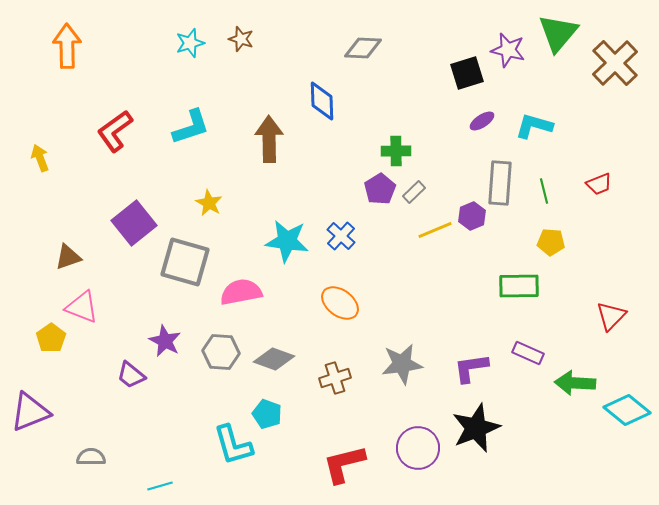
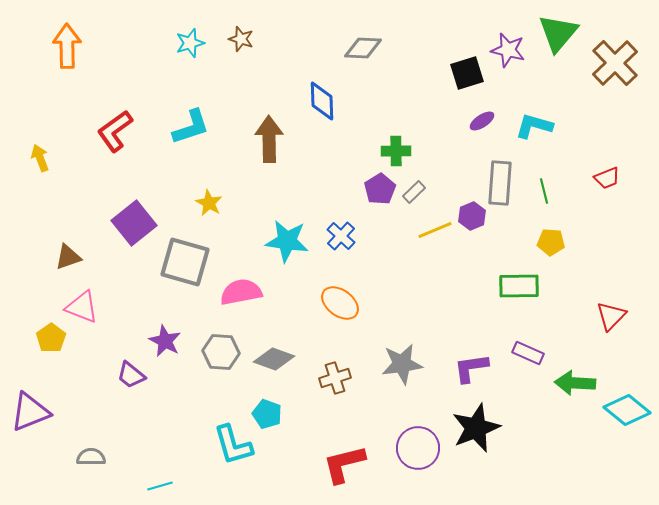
red trapezoid at (599, 184): moved 8 px right, 6 px up
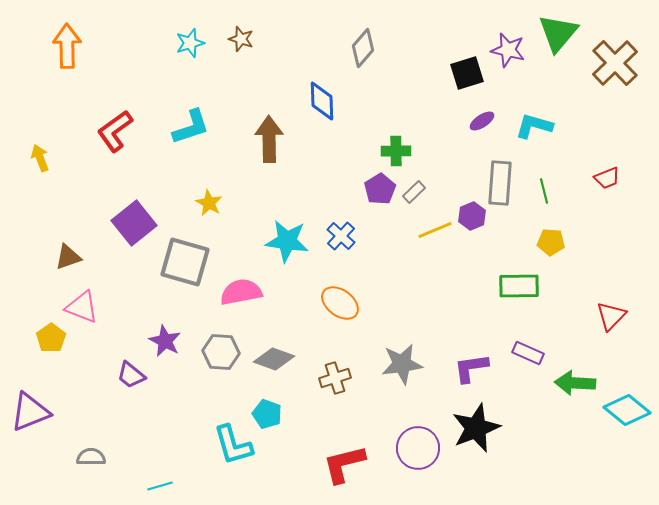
gray diamond at (363, 48): rotated 51 degrees counterclockwise
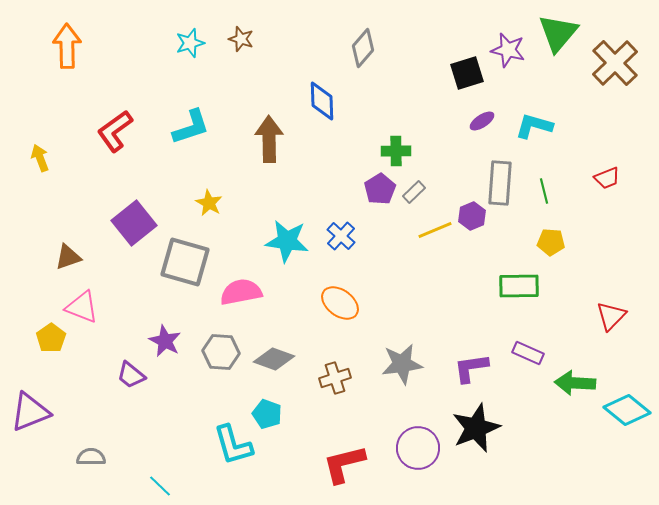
cyan line at (160, 486): rotated 60 degrees clockwise
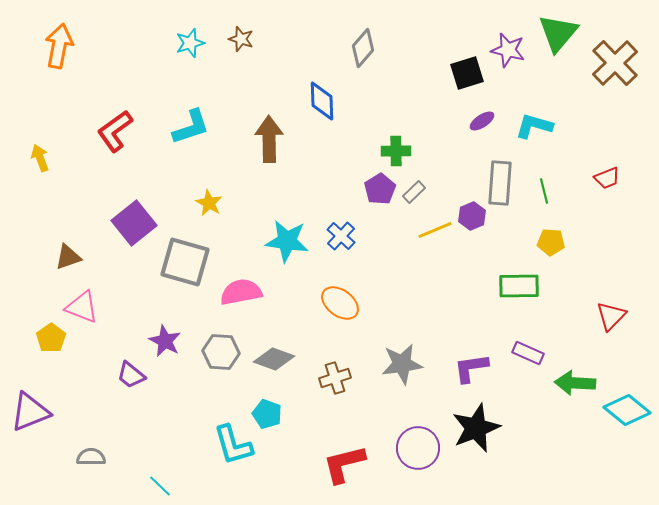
orange arrow at (67, 46): moved 8 px left; rotated 12 degrees clockwise
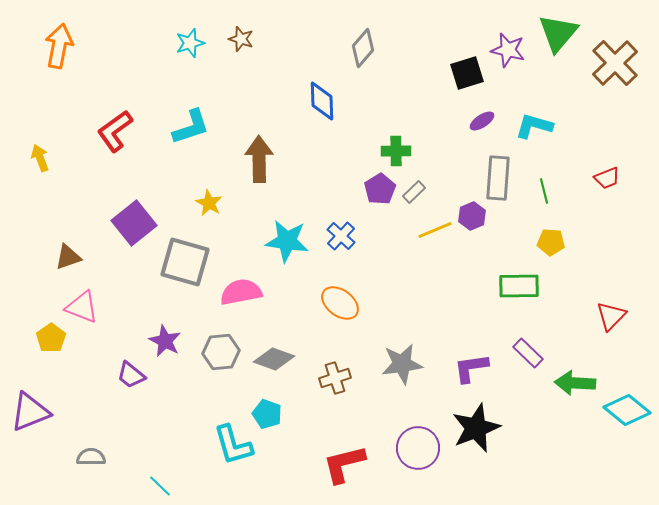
brown arrow at (269, 139): moved 10 px left, 20 px down
gray rectangle at (500, 183): moved 2 px left, 5 px up
gray hexagon at (221, 352): rotated 9 degrees counterclockwise
purple rectangle at (528, 353): rotated 20 degrees clockwise
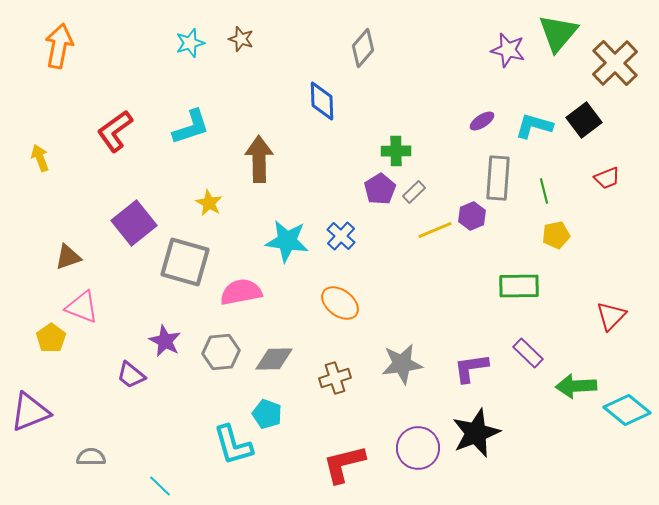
black square at (467, 73): moved 117 px right, 47 px down; rotated 20 degrees counterclockwise
yellow pentagon at (551, 242): moved 5 px right, 7 px up; rotated 16 degrees counterclockwise
gray diamond at (274, 359): rotated 21 degrees counterclockwise
green arrow at (575, 383): moved 1 px right, 3 px down; rotated 6 degrees counterclockwise
black star at (476, 428): moved 5 px down
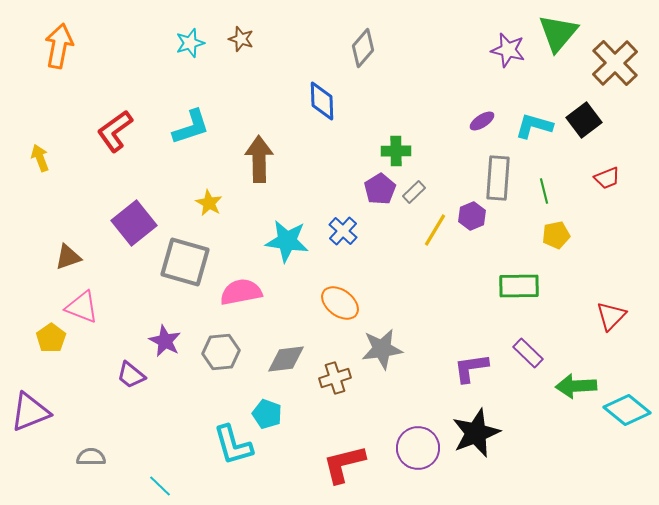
yellow line at (435, 230): rotated 36 degrees counterclockwise
blue cross at (341, 236): moved 2 px right, 5 px up
gray diamond at (274, 359): moved 12 px right; rotated 6 degrees counterclockwise
gray star at (402, 364): moved 20 px left, 15 px up
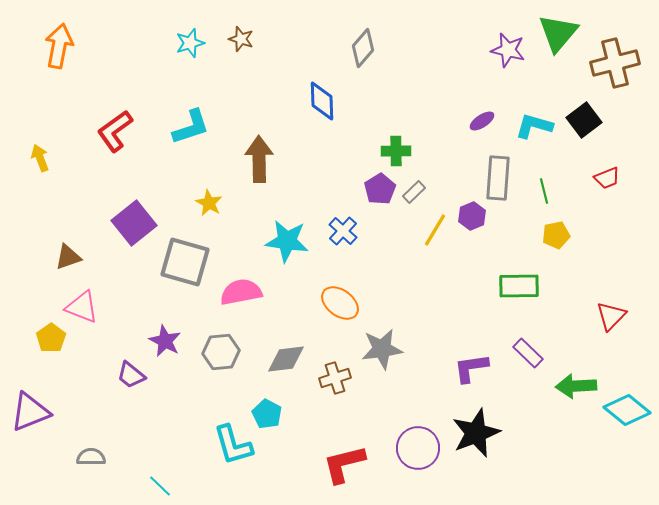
brown cross at (615, 63): rotated 30 degrees clockwise
cyan pentagon at (267, 414): rotated 8 degrees clockwise
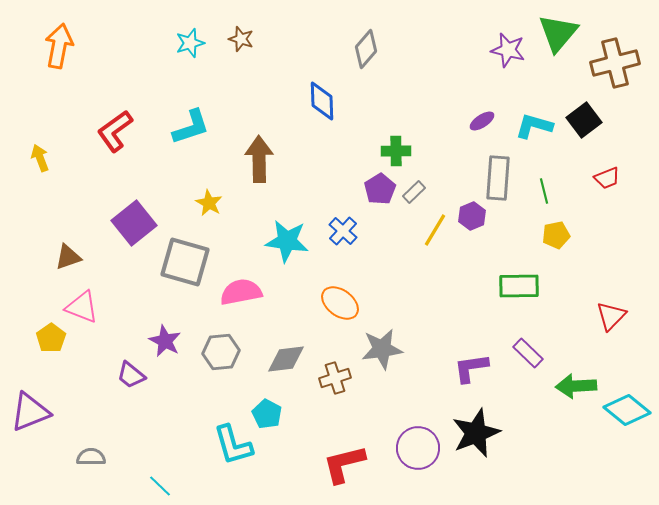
gray diamond at (363, 48): moved 3 px right, 1 px down
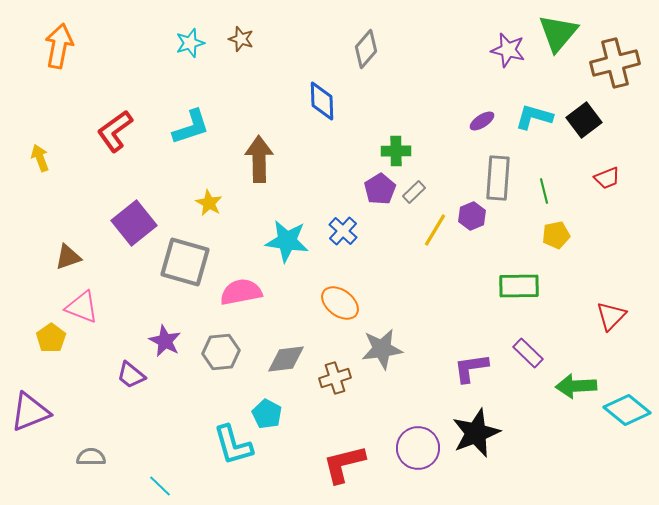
cyan L-shape at (534, 126): moved 9 px up
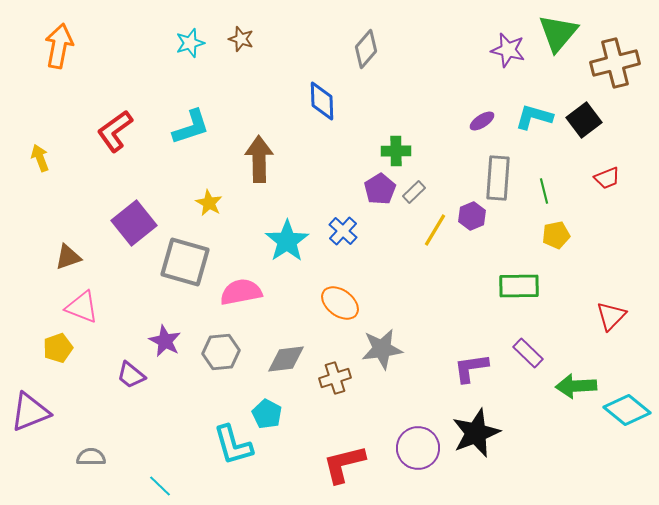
cyan star at (287, 241): rotated 30 degrees clockwise
yellow pentagon at (51, 338): moved 7 px right, 10 px down; rotated 16 degrees clockwise
